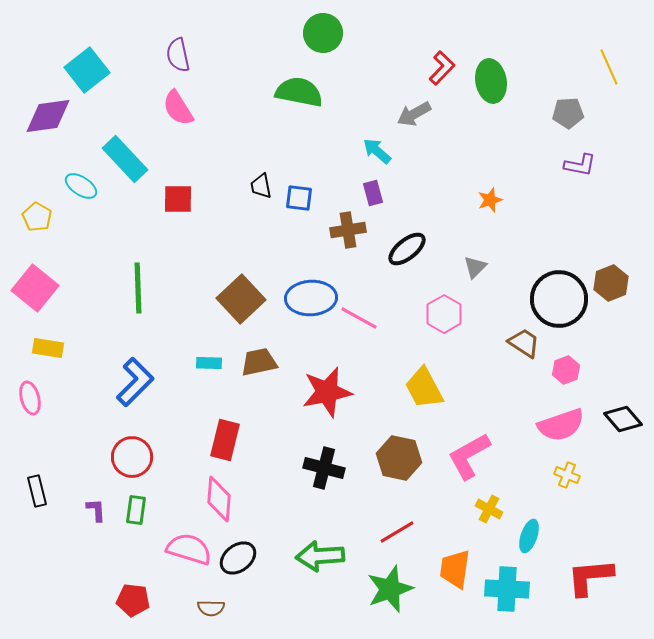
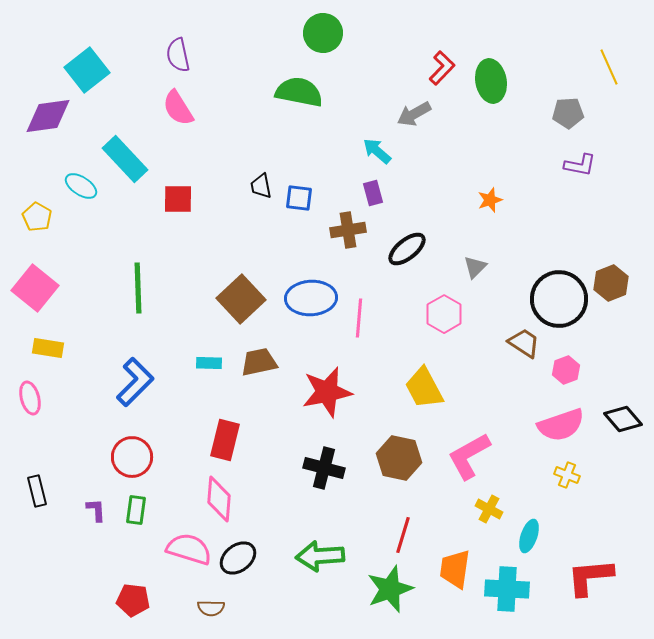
pink line at (359, 318): rotated 66 degrees clockwise
red line at (397, 532): moved 6 px right, 3 px down; rotated 42 degrees counterclockwise
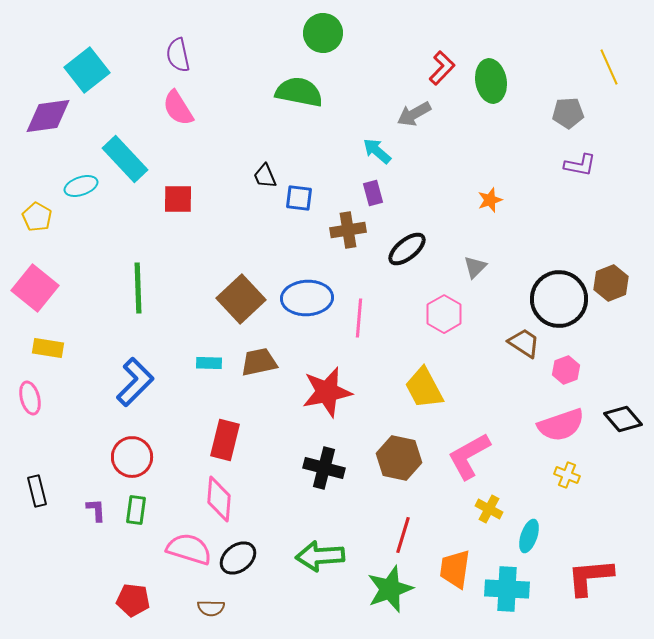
cyan ellipse at (81, 186): rotated 52 degrees counterclockwise
black trapezoid at (261, 186): moved 4 px right, 10 px up; rotated 12 degrees counterclockwise
blue ellipse at (311, 298): moved 4 px left
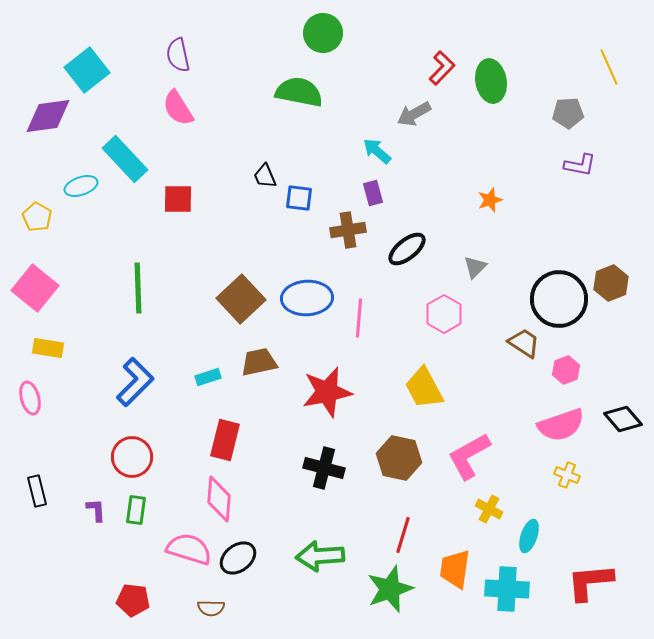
cyan rectangle at (209, 363): moved 1 px left, 14 px down; rotated 20 degrees counterclockwise
red L-shape at (590, 577): moved 5 px down
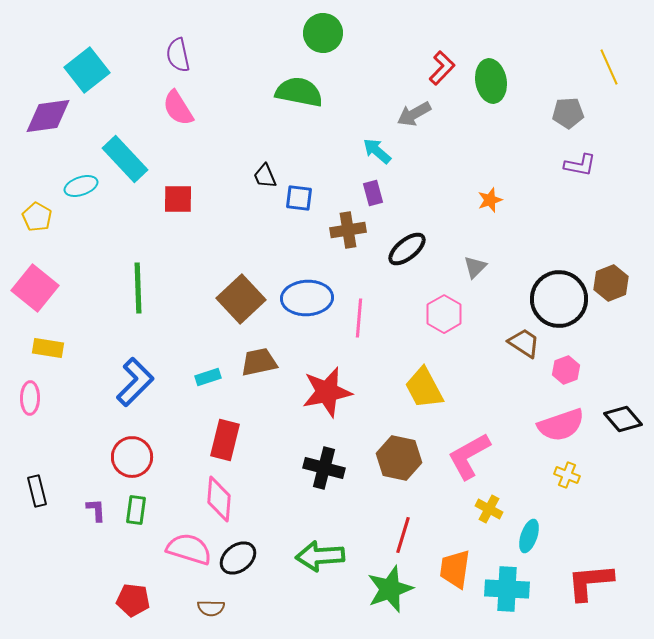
pink ellipse at (30, 398): rotated 16 degrees clockwise
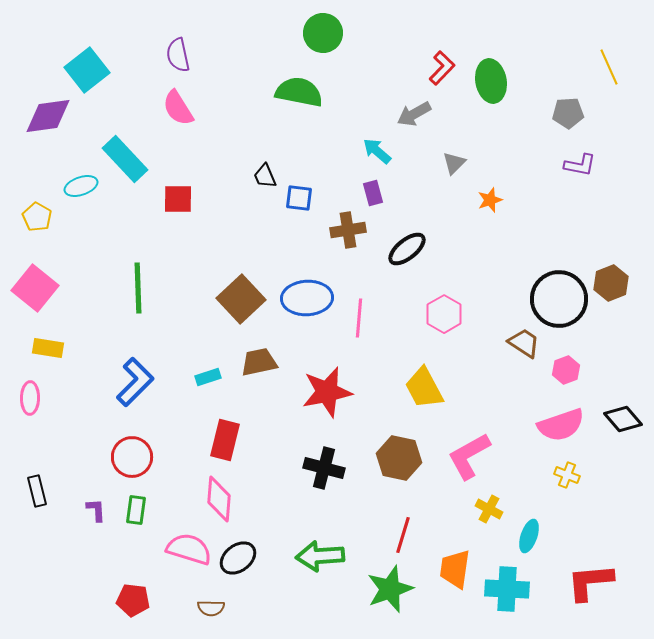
gray triangle at (475, 267): moved 21 px left, 104 px up
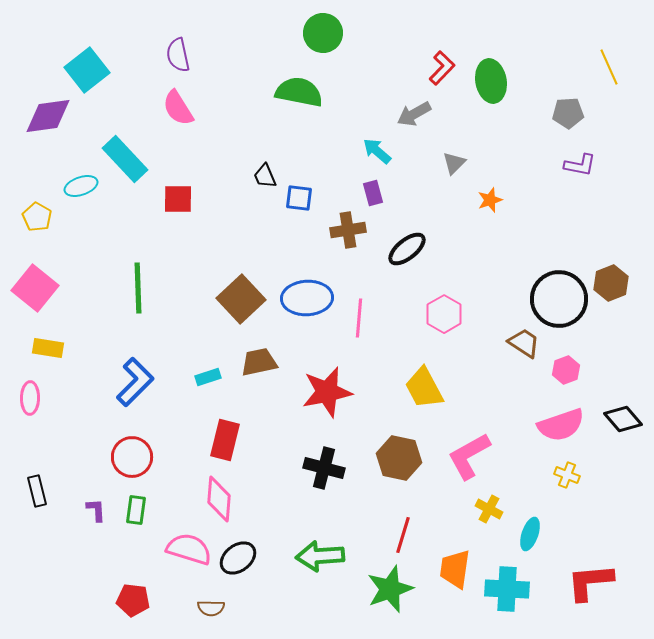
cyan ellipse at (529, 536): moved 1 px right, 2 px up
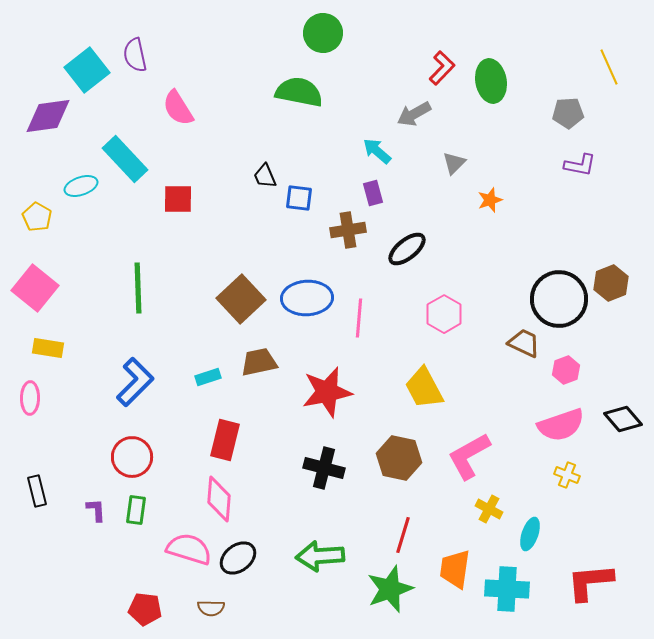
purple semicircle at (178, 55): moved 43 px left
brown trapezoid at (524, 343): rotated 8 degrees counterclockwise
red pentagon at (133, 600): moved 12 px right, 9 px down
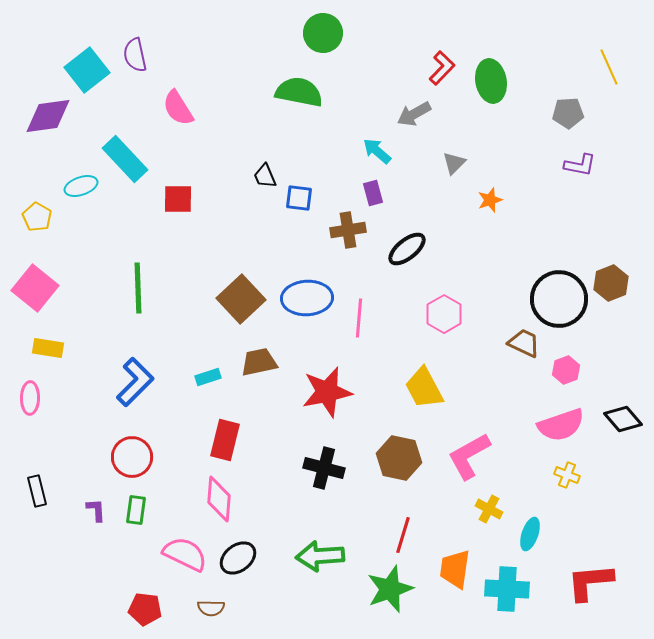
pink semicircle at (189, 549): moved 4 px left, 5 px down; rotated 9 degrees clockwise
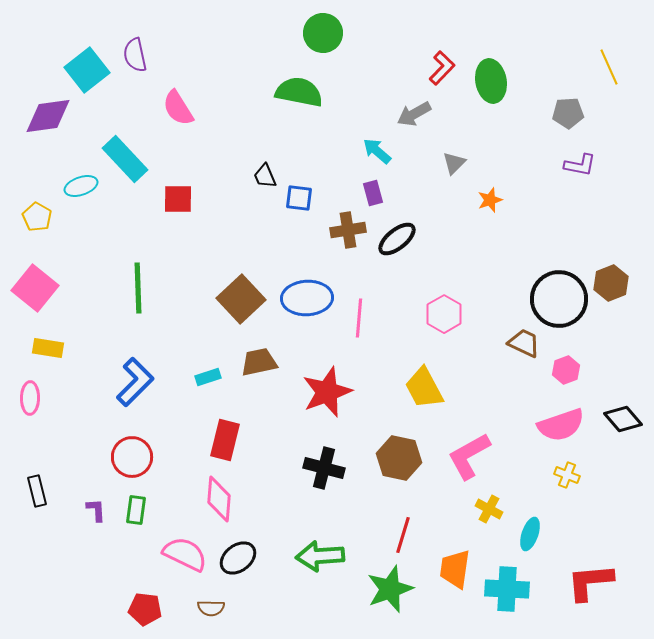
black ellipse at (407, 249): moved 10 px left, 10 px up
red star at (327, 392): rotated 9 degrees counterclockwise
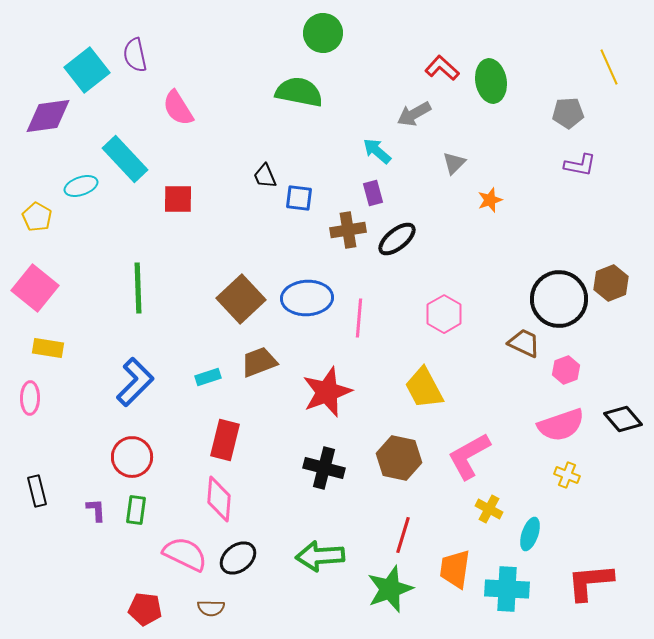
red L-shape at (442, 68): rotated 92 degrees counterclockwise
brown trapezoid at (259, 362): rotated 9 degrees counterclockwise
